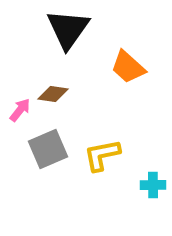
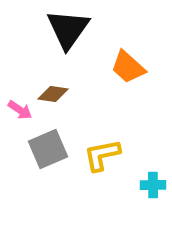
pink arrow: rotated 85 degrees clockwise
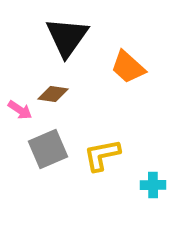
black triangle: moved 1 px left, 8 px down
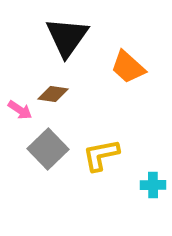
gray square: rotated 21 degrees counterclockwise
yellow L-shape: moved 1 px left
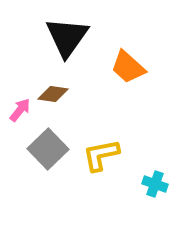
pink arrow: rotated 85 degrees counterclockwise
cyan cross: moved 2 px right, 1 px up; rotated 20 degrees clockwise
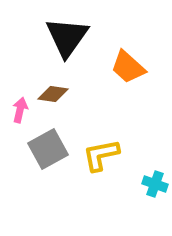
pink arrow: rotated 25 degrees counterclockwise
gray square: rotated 15 degrees clockwise
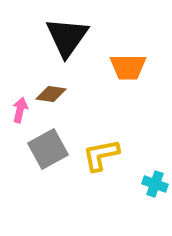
orange trapezoid: rotated 42 degrees counterclockwise
brown diamond: moved 2 px left
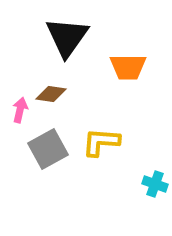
yellow L-shape: moved 13 px up; rotated 15 degrees clockwise
